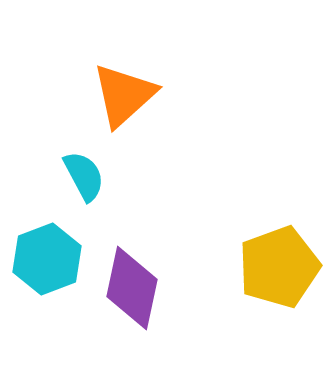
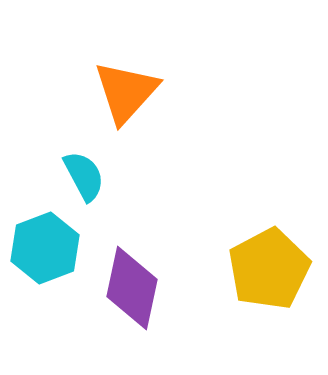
orange triangle: moved 2 px right, 3 px up; rotated 6 degrees counterclockwise
cyan hexagon: moved 2 px left, 11 px up
yellow pentagon: moved 10 px left, 2 px down; rotated 8 degrees counterclockwise
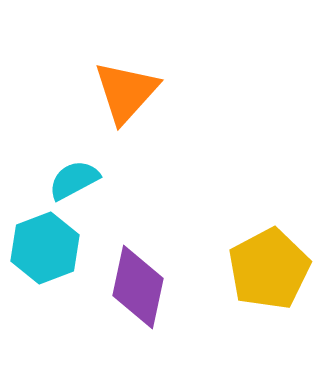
cyan semicircle: moved 10 px left, 4 px down; rotated 90 degrees counterclockwise
purple diamond: moved 6 px right, 1 px up
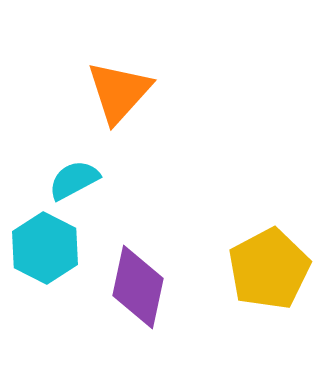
orange triangle: moved 7 px left
cyan hexagon: rotated 12 degrees counterclockwise
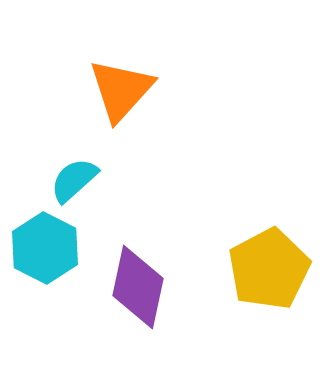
orange triangle: moved 2 px right, 2 px up
cyan semicircle: rotated 14 degrees counterclockwise
